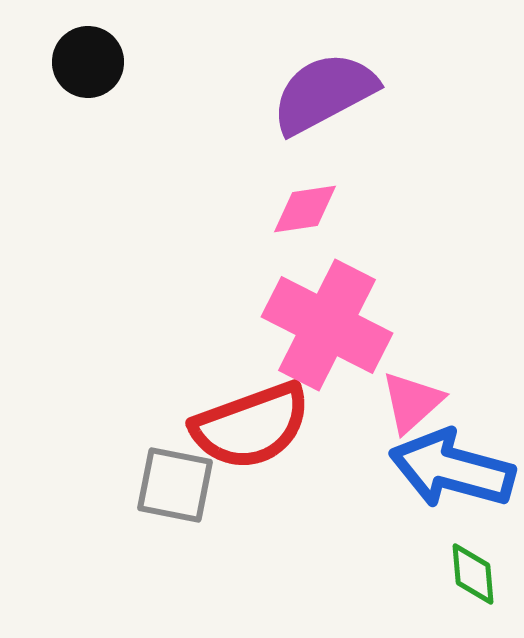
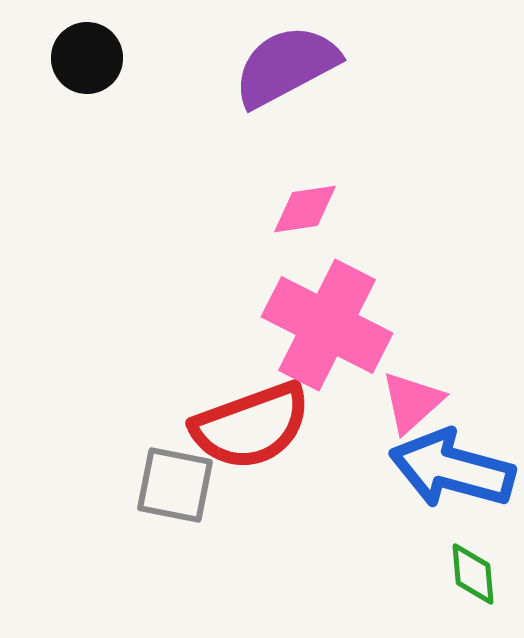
black circle: moved 1 px left, 4 px up
purple semicircle: moved 38 px left, 27 px up
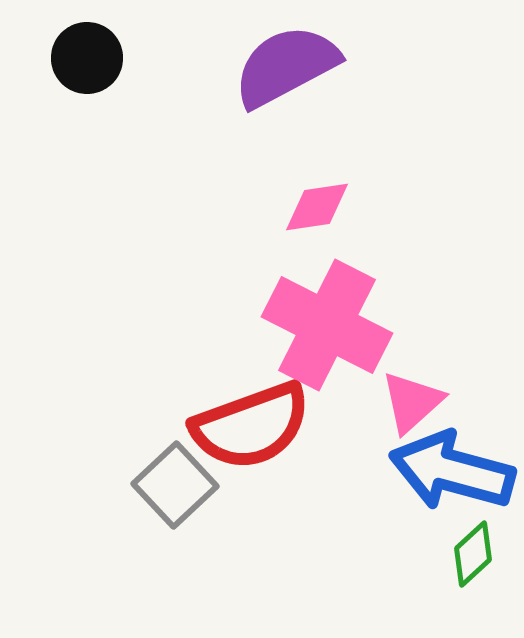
pink diamond: moved 12 px right, 2 px up
blue arrow: moved 2 px down
gray square: rotated 36 degrees clockwise
green diamond: moved 20 px up; rotated 52 degrees clockwise
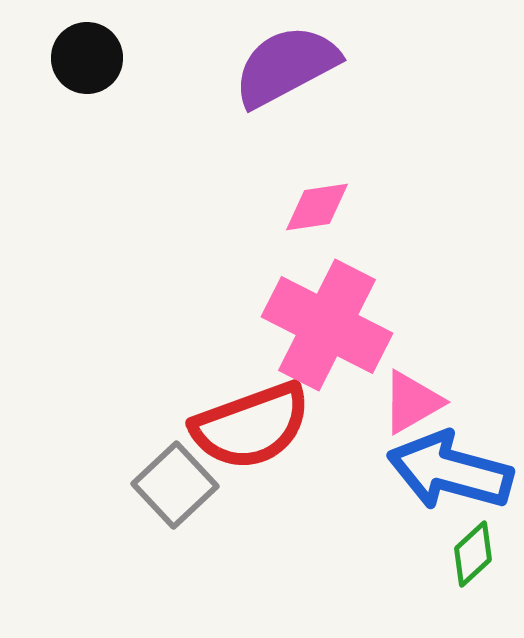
pink triangle: rotated 12 degrees clockwise
blue arrow: moved 2 px left
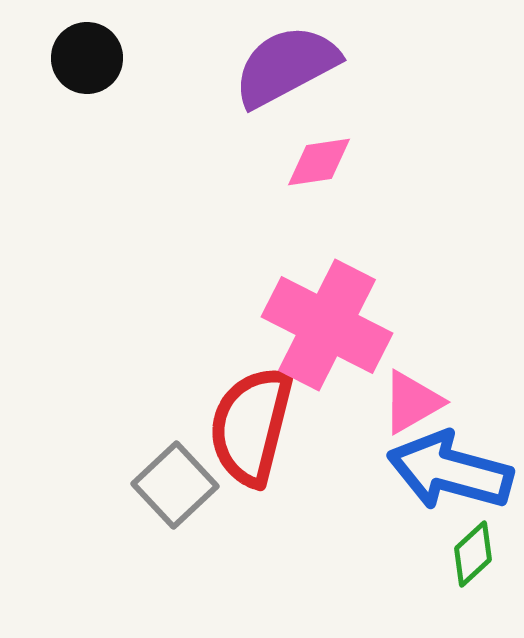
pink diamond: moved 2 px right, 45 px up
red semicircle: rotated 124 degrees clockwise
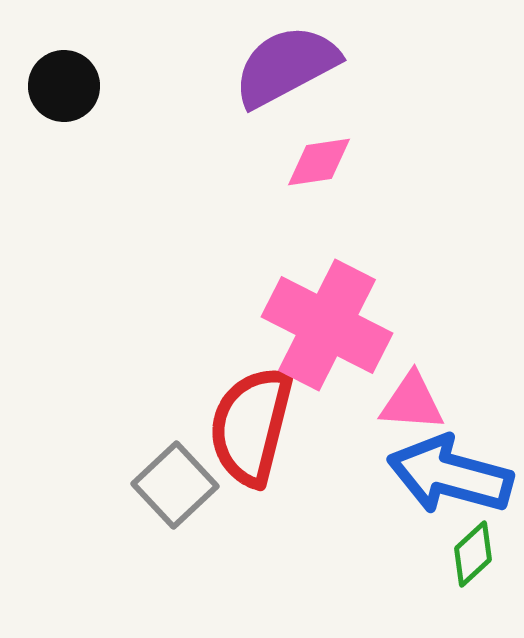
black circle: moved 23 px left, 28 px down
pink triangle: rotated 34 degrees clockwise
blue arrow: moved 4 px down
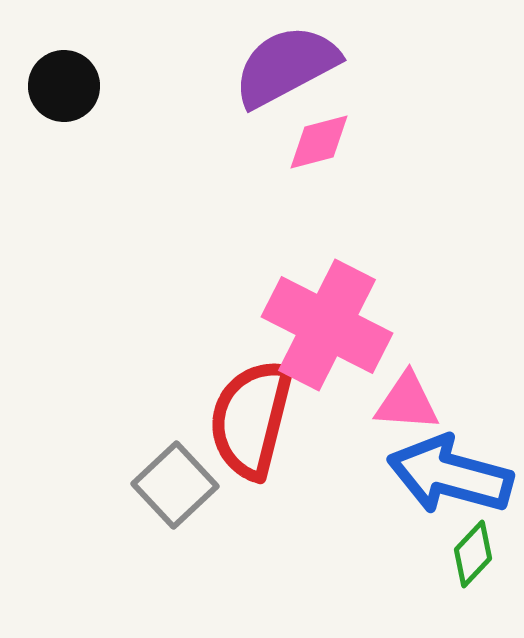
pink diamond: moved 20 px up; rotated 6 degrees counterclockwise
pink triangle: moved 5 px left
red semicircle: moved 7 px up
green diamond: rotated 4 degrees counterclockwise
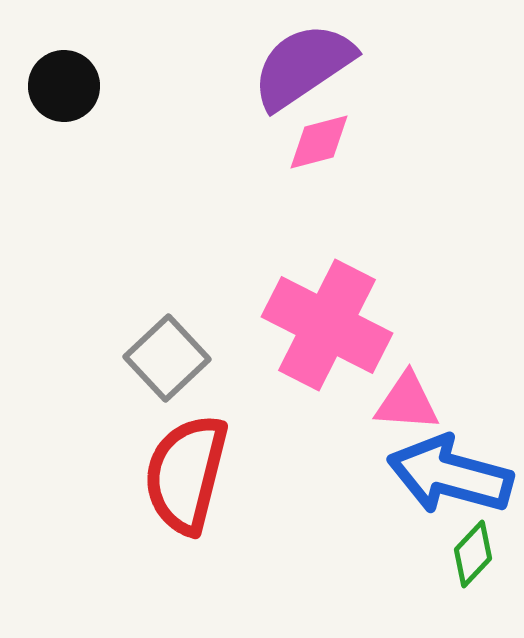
purple semicircle: moved 17 px right; rotated 6 degrees counterclockwise
red semicircle: moved 65 px left, 55 px down
gray square: moved 8 px left, 127 px up
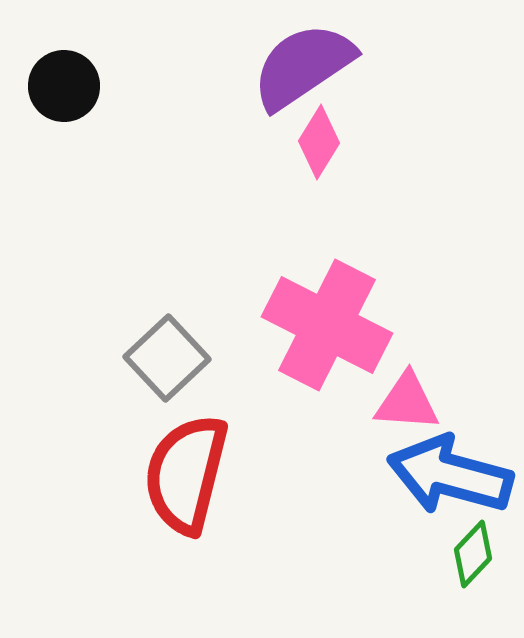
pink diamond: rotated 44 degrees counterclockwise
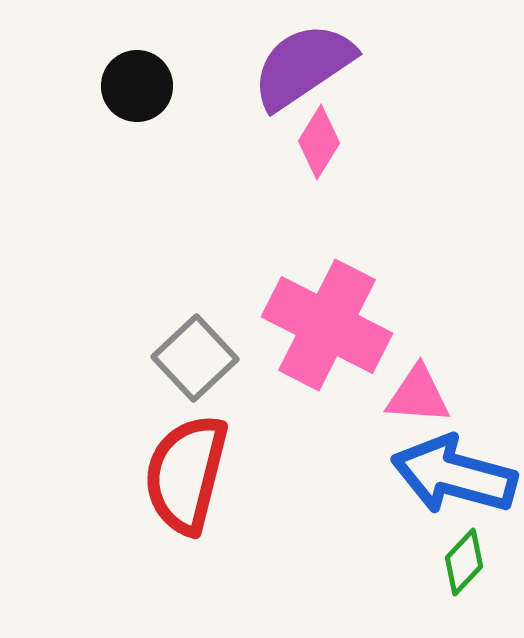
black circle: moved 73 px right
gray square: moved 28 px right
pink triangle: moved 11 px right, 7 px up
blue arrow: moved 4 px right
green diamond: moved 9 px left, 8 px down
